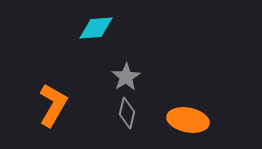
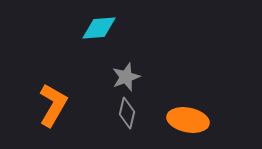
cyan diamond: moved 3 px right
gray star: rotated 12 degrees clockwise
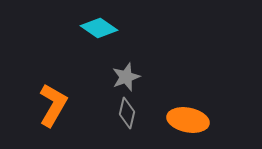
cyan diamond: rotated 39 degrees clockwise
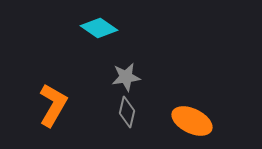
gray star: rotated 12 degrees clockwise
gray diamond: moved 1 px up
orange ellipse: moved 4 px right, 1 px down; rotated 15 degrees clockwise
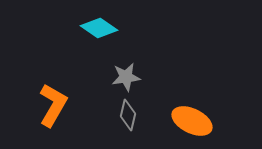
gray diamond: moved 1 px right, 3 px down
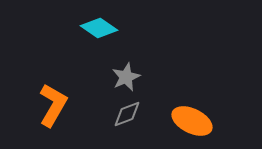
gray star: rotated 16 degrees counterclockwise
gray diamond: moved 1 px left, 1 px up; rotated 56 degrees clockwise
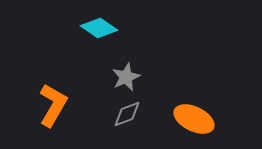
orange ellipse: moved 2 px right, 2 px up
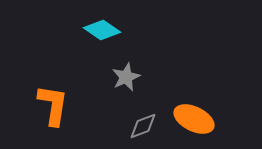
cyan diamond: moved 3 px right, 2 px down
orange L-shape: rotated 21 degrees counterclockwise
gray diamond: moved 16 px right, 12 px down
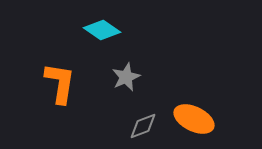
orange L-shape: moved 7 px right, 22 px up
